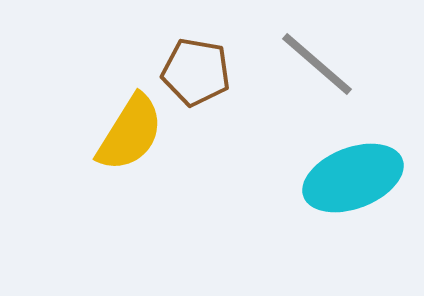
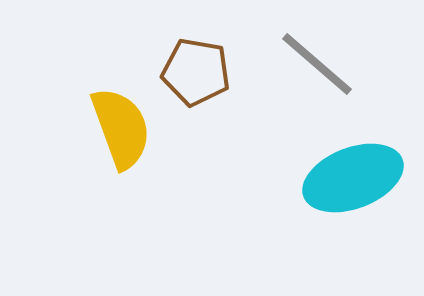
yellow semicircle: moved 9 px left, 5 px up; rotated 52 degrees counterclockwise
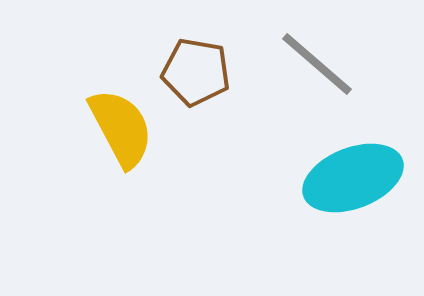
yellow semicircle: rotated 8 degrees counterclockwise
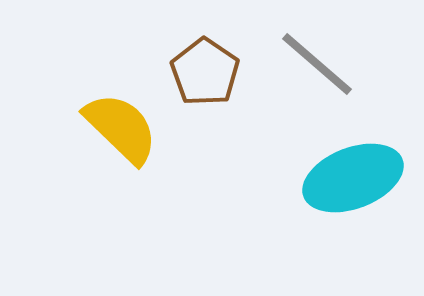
brown pentagon: moved 9 px right; rotated 24 degrees clockwise
yellow semicircle: rotated 18 degrees counterclockwise
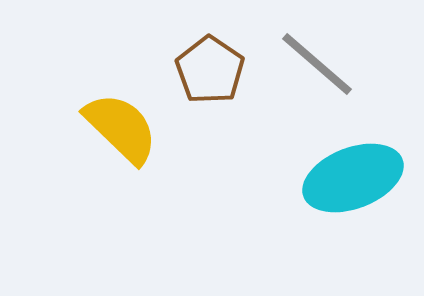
brown pentagon: moved 5 px right, 2 px up
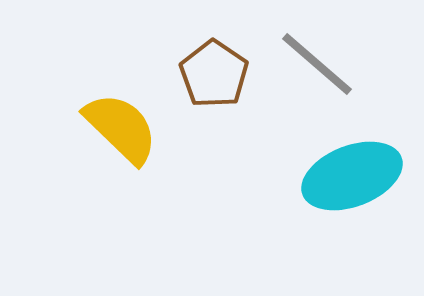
brown pentagon: moved 4 px right, 4 px down
cyan ellipse: moved 1 px left, 2 px up
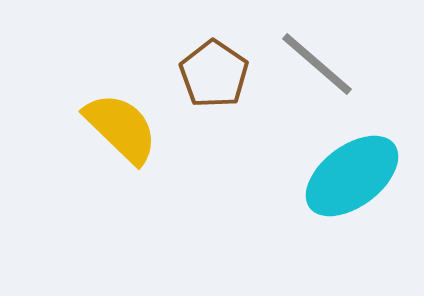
cyan ellipse: rotated 16 degrees counterclockwise
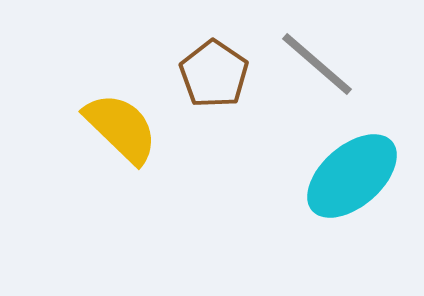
cyan ellipse: rotated 4 degrees counterclockwise
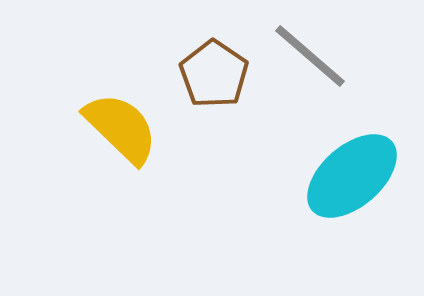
gray line: moved 7 px left, 8 px up
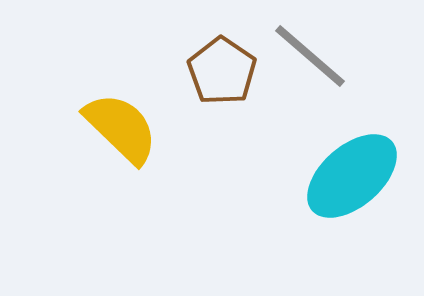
brown pentagon: moved 8 px right, 3 px up
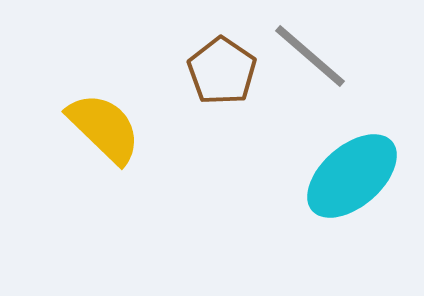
yellow semicircle: moved 17 px left
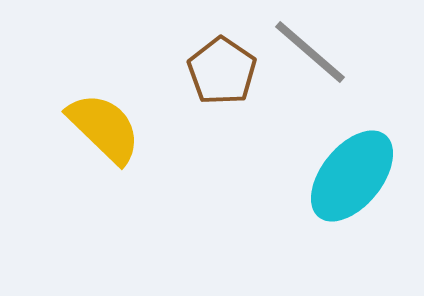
gray line: moved 4 px up
cyan ellipse: rotated 10 degrees counterclockwise
